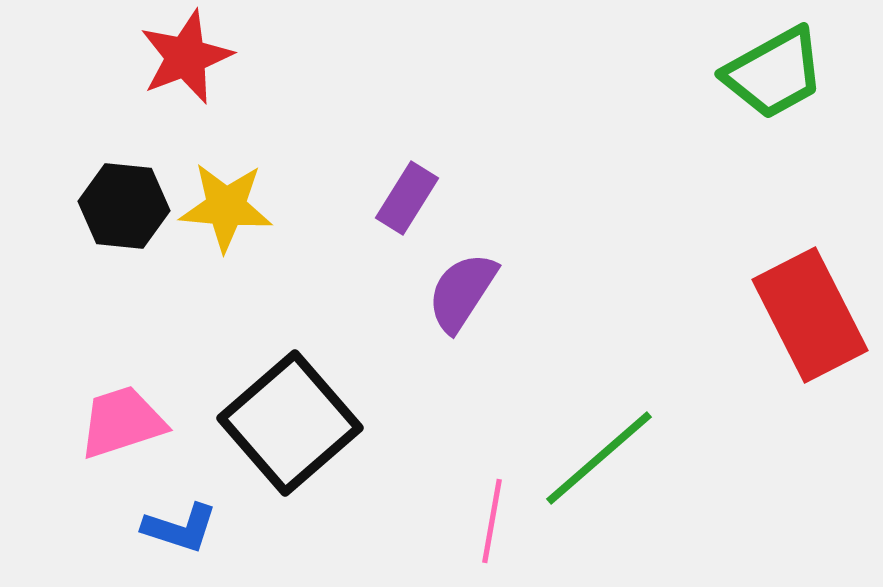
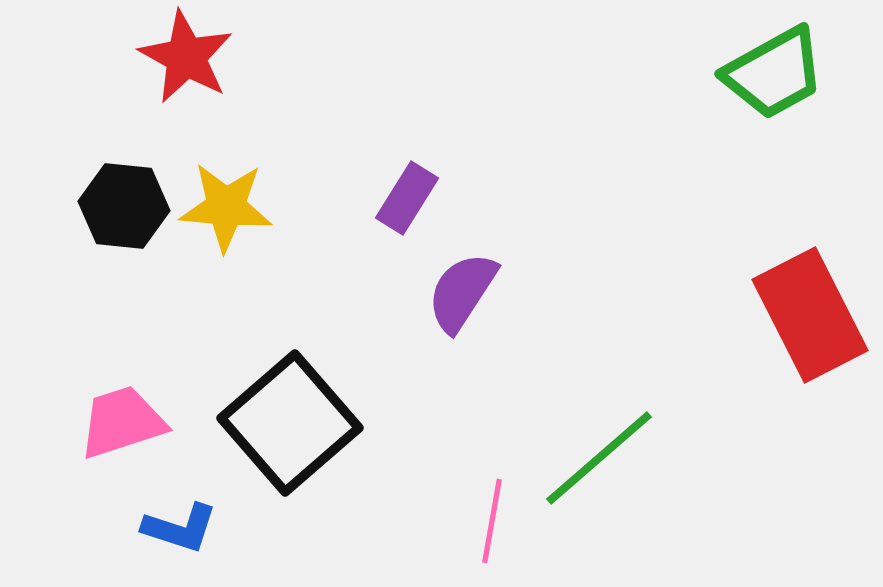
red star: rotated 22 degrees counterclockwise
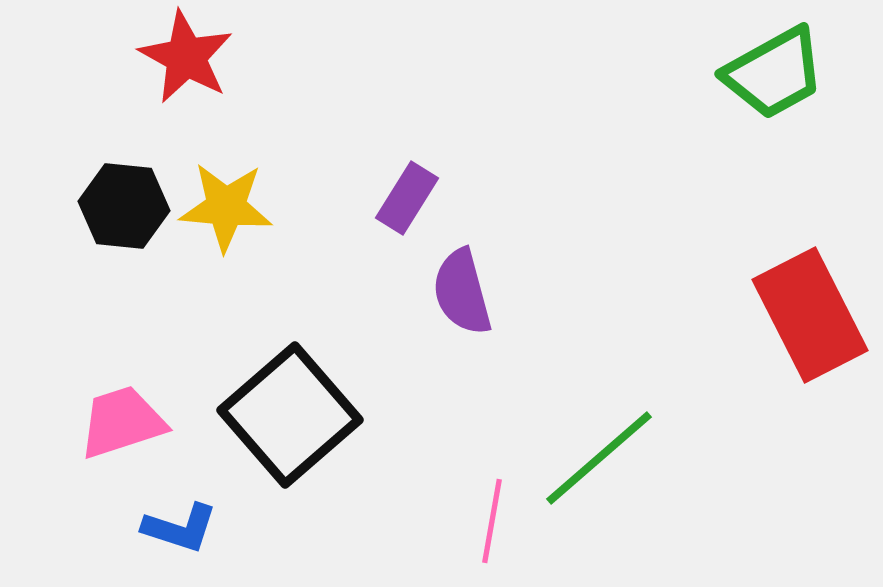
purple semicircle: rotated 48 degrees counterclockwise
black square: moved 8 px up
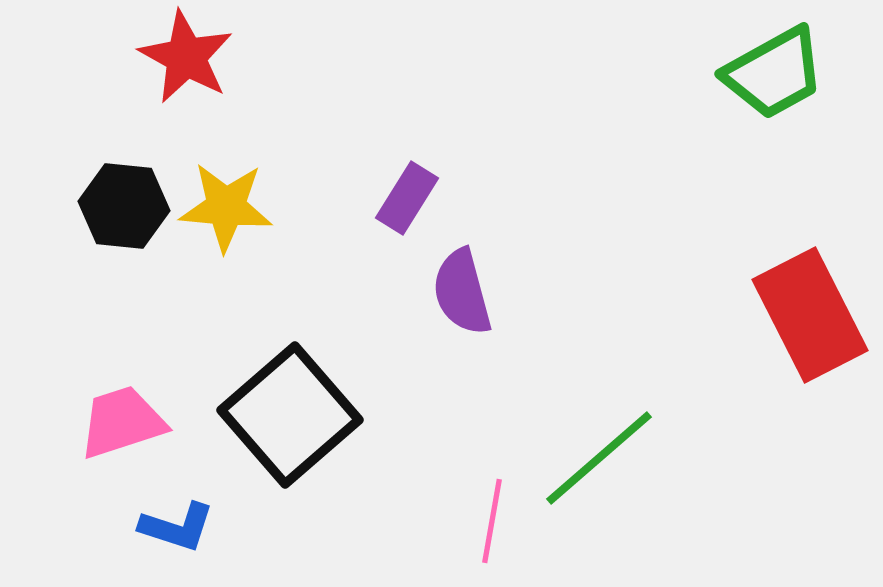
blue L-shape: moved 3 px left, 1 px up
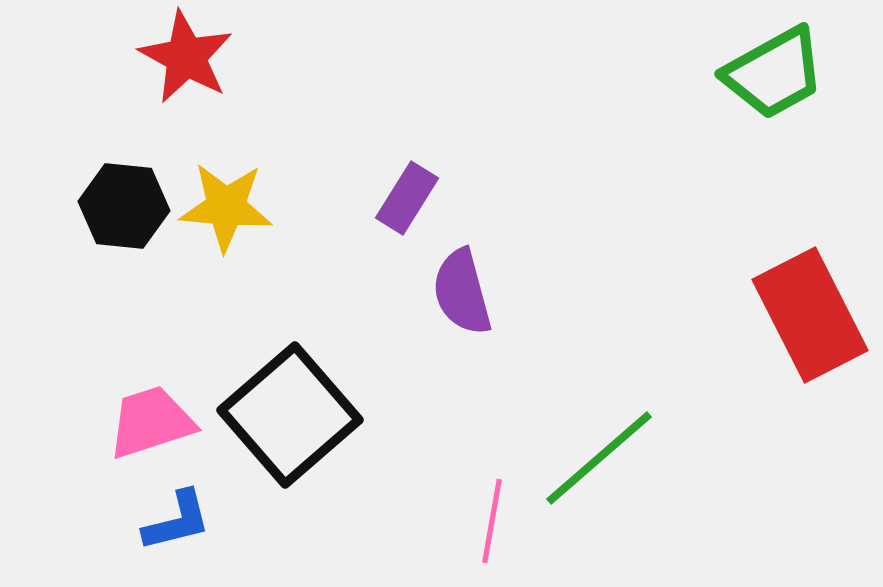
pink trapezoid: moved 29 px right
blue L-shape: moved 6 px up; rotated 32 degrees counterclockwise
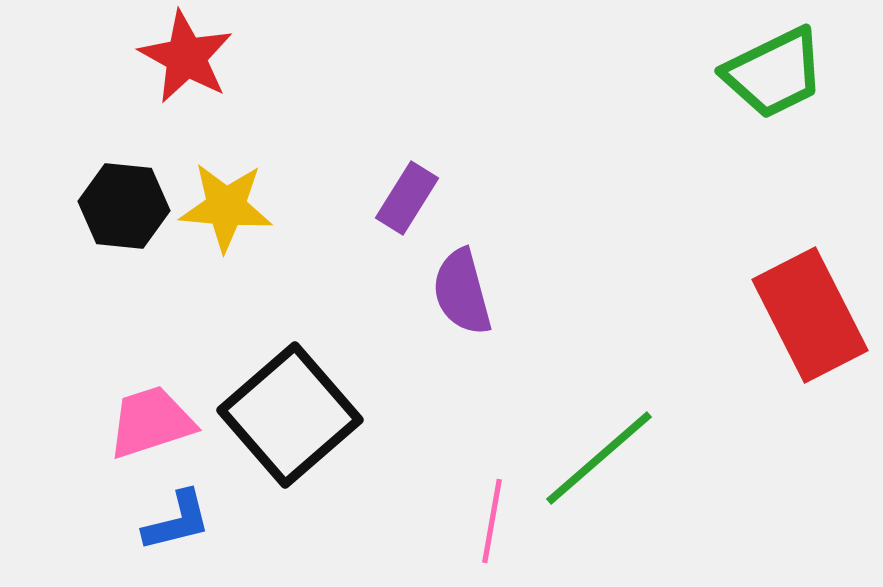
green trapezoid: rotated 3 degrees clockwise
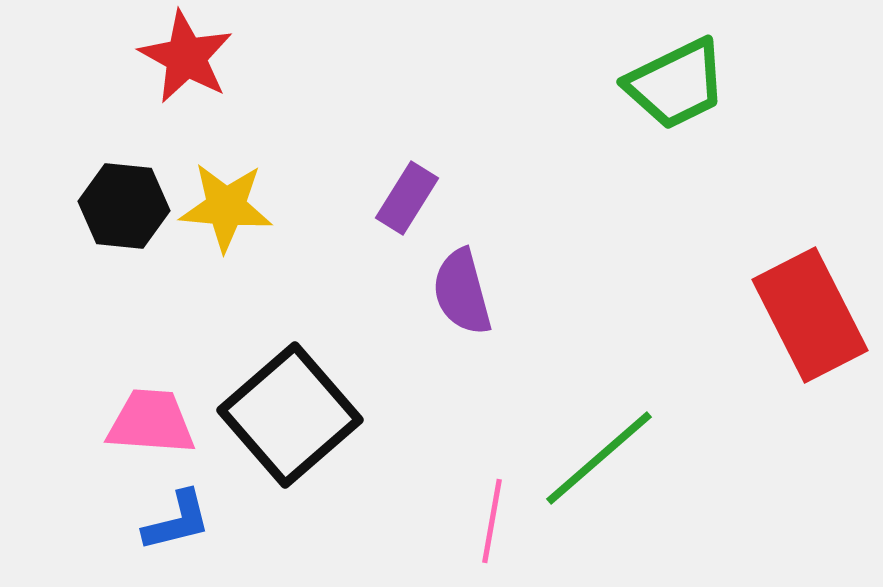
green trapezoid: moved 98 px left, 11 px down
pink trapezoid: rotated 22 degrees clockwise
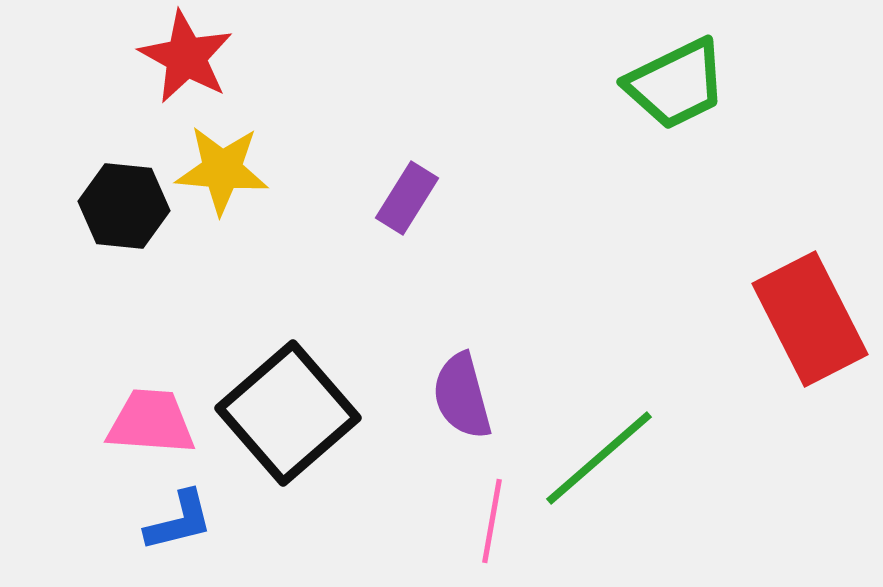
yellow star: moved 4 px left, 37 px up
purple semicircle: moved 104 px down
red rectangle: moved 4 px down
black square: moved 2 px left, 2 px up
blue L-shape: moved 2 px right
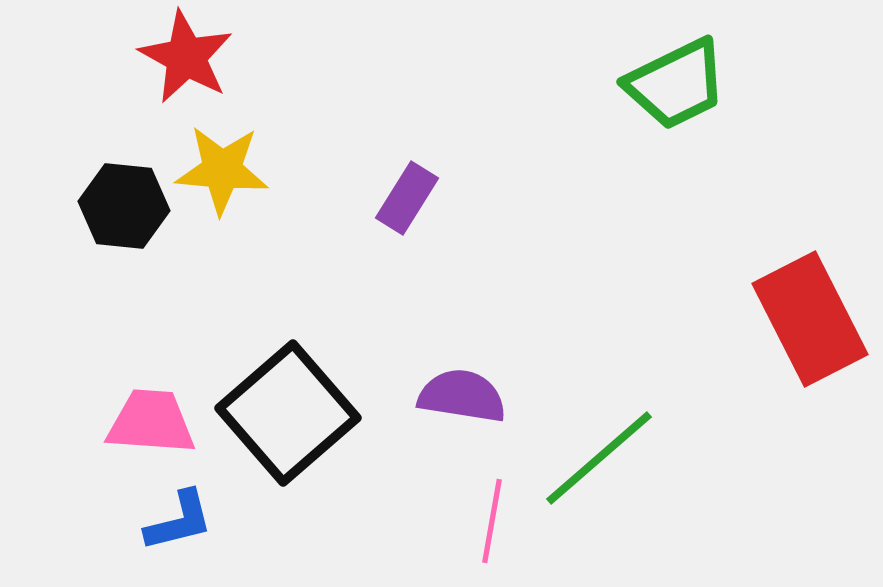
purple semicircle: rotated 114 degrees clockwise
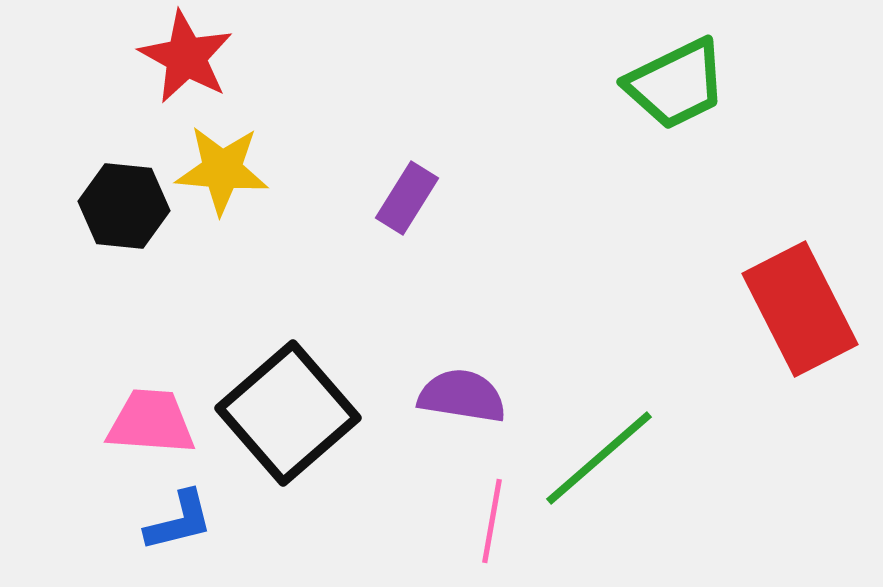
red rectangle: moved 10 px left, 10 px up
